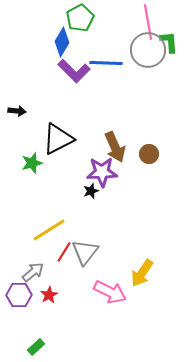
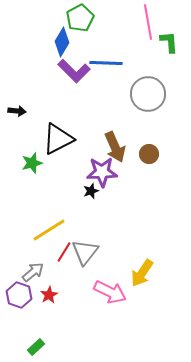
gray circle: moved 44 px down
purple hexagon: rotated 20 degrees clockwise
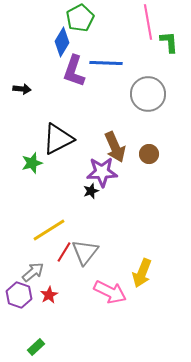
purple L-shape: rotated 64 degrees clockwise
black arrow: moved 5 px right, 22 px up
yellow arrow: rotated 12 degrees counterclockwise
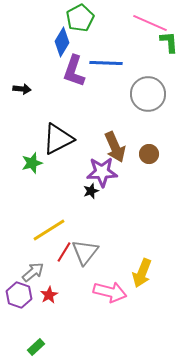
pink line: moved 2 px right, 1 px down; rotated 56 degrees counterclockwise
pink arrow: rotated 12 degrees counterclockwise
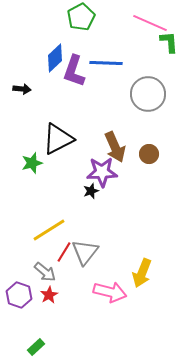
green pentagon: moved 1 px right, 1 px up
blue diamond: moved 7 px left, 16 px down; rotated 16 degrees clockwise
gray arrow: moved 12 px right; rotated 80 degrees clockwise
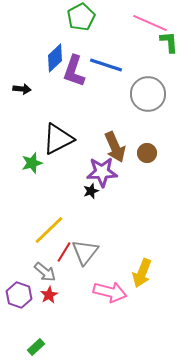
blue line: moved 2 px down; rotated 16 degrees clockwise
brown circle: moved 2 px left, 1 px up
yellow line: rotated 12 degrees counterclockwise
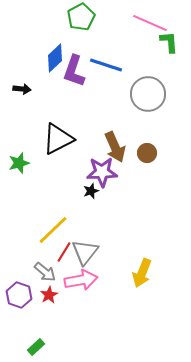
green star: moved 13 px left
yellow line: moved 4 px right
pink arrow: moved 29 px left, 12 px up; rotated 24 degrees counterclockwise
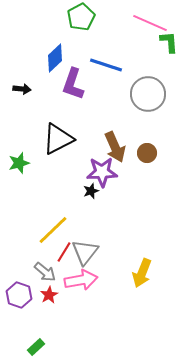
purple L-shape: moved 1 px left, 13 px down
